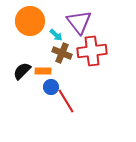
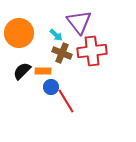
orange circle: moved 11 px left, 12 px down
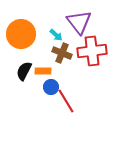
orange circle: moved 2 px right, 1 px down
black semicircle: moved 2 px right; rotated 18 degrees counterclockwise
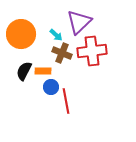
purple triangle: rotated 24 degrees clockwise
red line: rotated 20 degrees clockwise
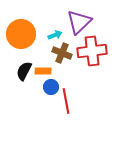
cyan arrow: moved 1 px left; rotated 64 degrees counterclockwise
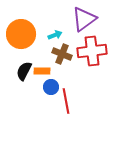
purple triangle: moved 5 px right, 3 px up; rotated 8 degrees clockwise
brown cross: moved 1 px down
orange rectangle: moved 1 px left
